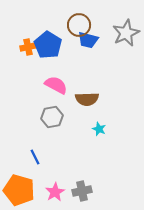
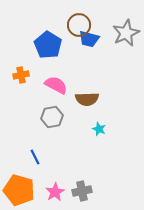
blue trapezoid: moved 1 px right, 1 px up
orange cross: moved 7 px left, 28 px down
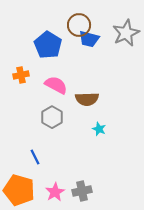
gray hexagon: rotated 20 degrees counterclockwise
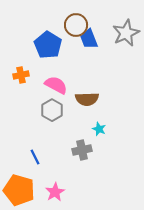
brown circle: moved 3 px left
blue trapezoid: rotated 55 degrees clockwise
gray hexagon: moved 7 px up
gray cross: moved 41 px up
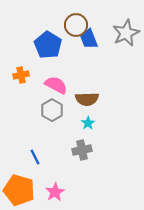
cyan star: moved 11 px left, 6 px up; rotated 16 degrees clockwise
